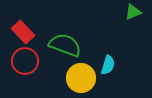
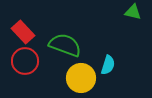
green triangle: rotated 36 degrees clockwise
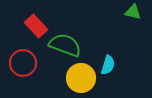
red rectangle: moved 13 px right, 6 px up
red circle: moved 2 px left, 2 px down
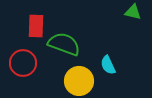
red rectangle: rotated 45 degrees clockwise
green semicircle: moved 1 px left, 1 px up
cyan semicircle: rotated 138 degrees clockwise
yellow circle: moved 2 px left, 3 px down
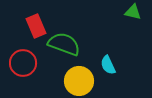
red rectangle: rotated 25 degrees counterclockwise
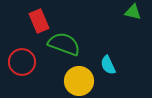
red rectangle: moved 3 px right, 5 px up
red circle: moved 1 px left, 1 px up
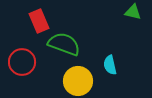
cyan semicircle: moved 2 px right; rotated 12 degrees clockwise
yellow circle: moved 1 px left
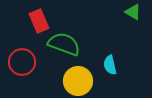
green triangle: rotated 18 degrees clockwise
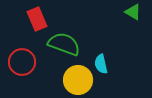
red rectangle: moved 2 px left, 2 px up
cyan semicircle: moved 9 px left, 1 px up
yellow circle: moved 1 px up
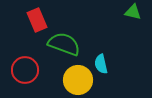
green triangle: rotated 18 degrees counterclockwise
red rectangle: moved 1 px down
red circle: moved 3 px right, 8 px down
